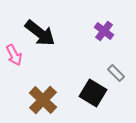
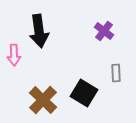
black arrow: moved 1 px left, 2 px up; rotated 44 degrees clockwise
pink arrow: rotated 25 degrees clockwise
gray rectangle: rotated 42 degrees clockwise
black square: moved 9 px left
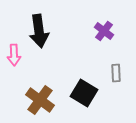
brown cross: moved 3 px left; rotated 8 degrees counterclockwise
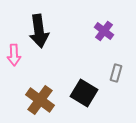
gray rectangle: rotated 18 degrees clockwise
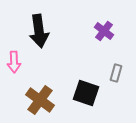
pink arrow: moved 7 px down
black square: moved 2 px right; rotated 12 degrees counterclockwise
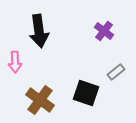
pink arrow: moved 1 px right
gray rectangle: moved 1 px up; rotated 36 degrees clockwise
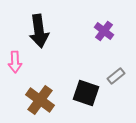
gray rectangle: moved 4 px down
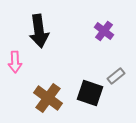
black square: moved 4 px right
brown cross: moved 8 px right, 2 px up
